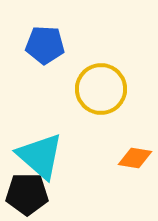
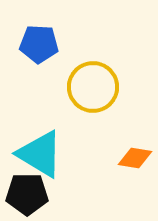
blue pentagon: moved 6 px left, 1 px up
yellow circle: moved 8 px left, 2 px up
cyan triangle: moved 2 px up; rotated 10 degrees counterclockwise
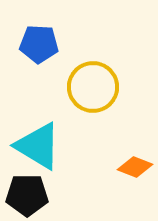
cyan triangle: moved 2 px left, 8 px up
orange diamond: moved 9 px down; rotated 12 degrees clockwise
black pentagon: moved 1 px down
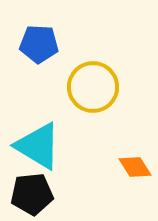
orange diamond: rotated 36 degrees clockwise
black pentagon: moved 5 px right, 1 px up; rotated 6 degrees counterclockwise
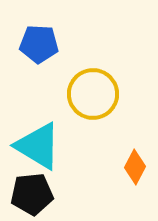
yellow circle: moved 7 px down
orange diamond: rotated 60 degrees clockwise
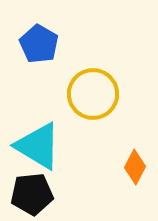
blue pentagon: rotated 27 degrees clockwise
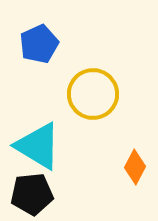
blue pentagon: rotated 18 degrees clockwise
